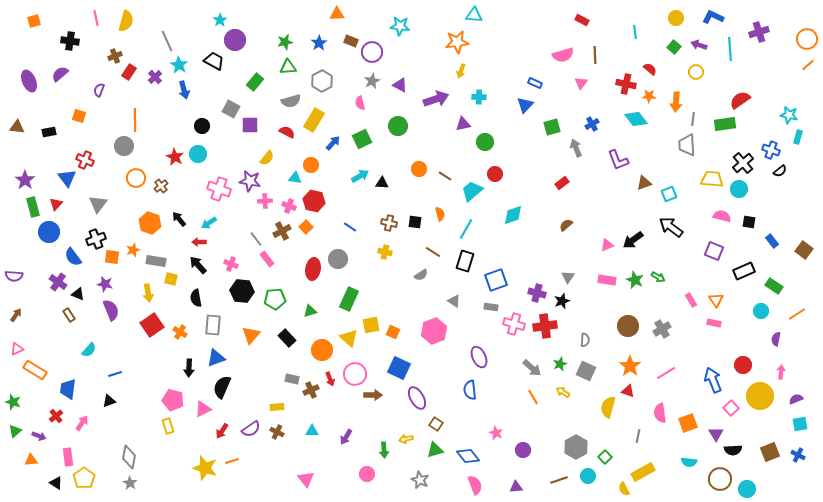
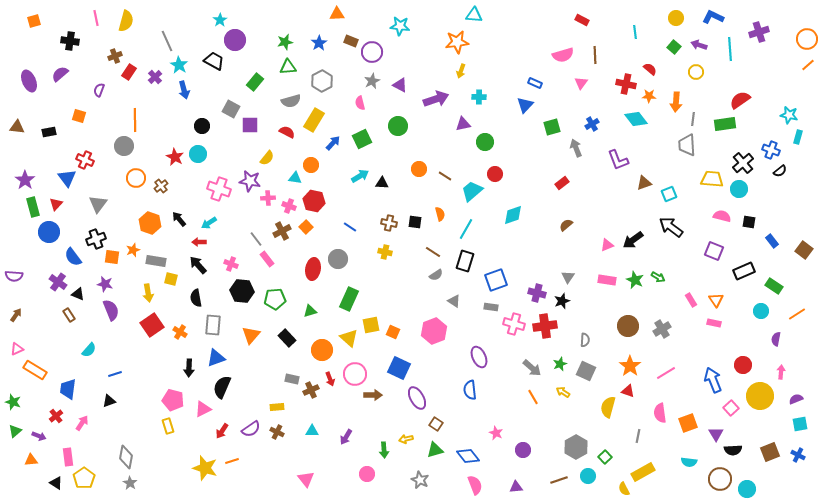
pink cross at (265, 201): moved 3 px right, 3 px up
gray semicircle at (421, 275): moved 15 px right
gray diamond at (129, 457): moved 3 px left
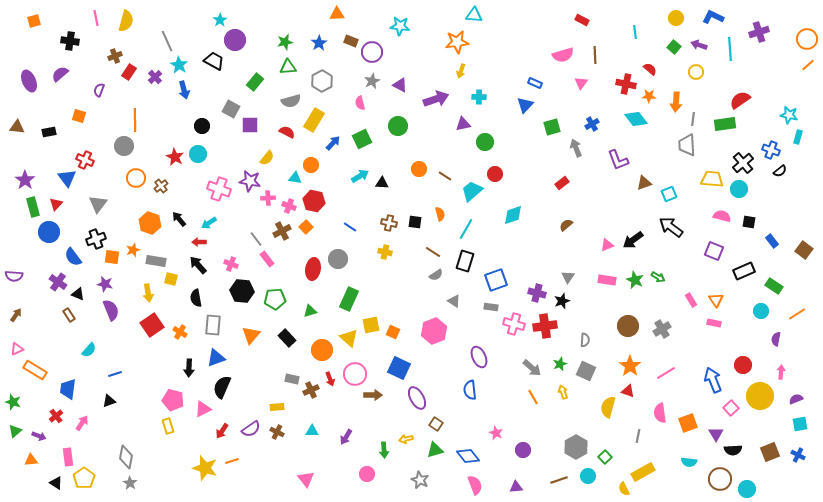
yellow arrow at (563, 392): rotated 40 degrees clockwise
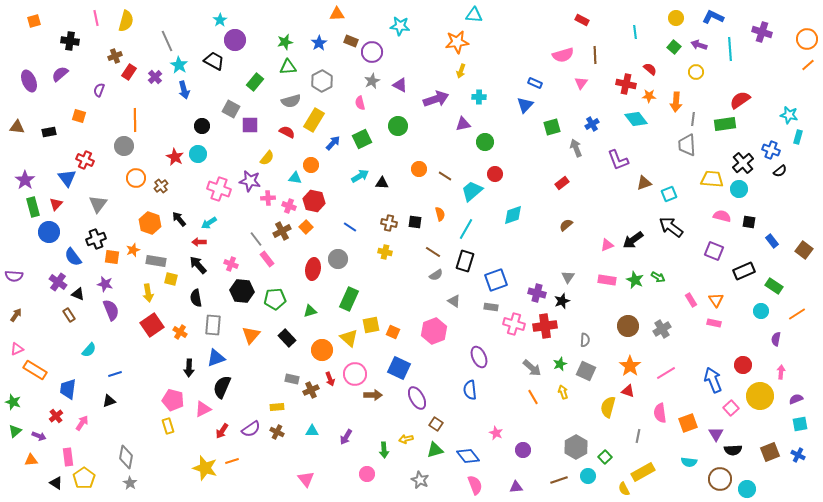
purple cross at (759, 32): moved 3 px right; rotated 36 degrees clockwise
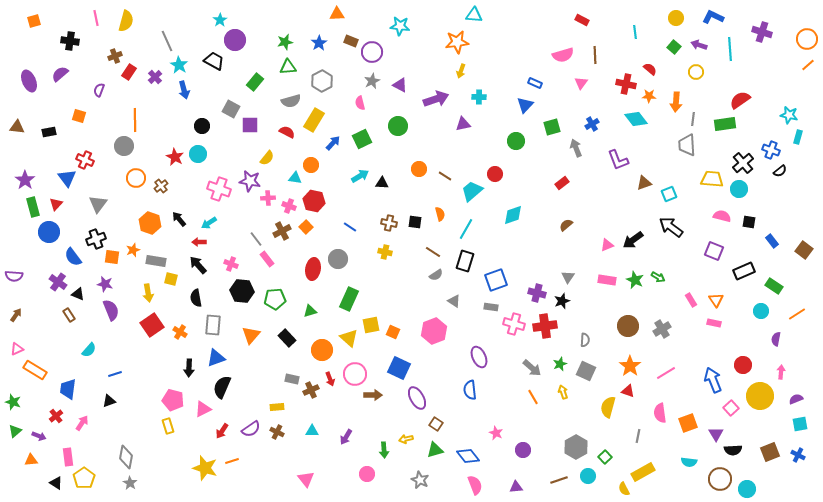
green circle at (485, 142): moved 31 px right, 1 px up
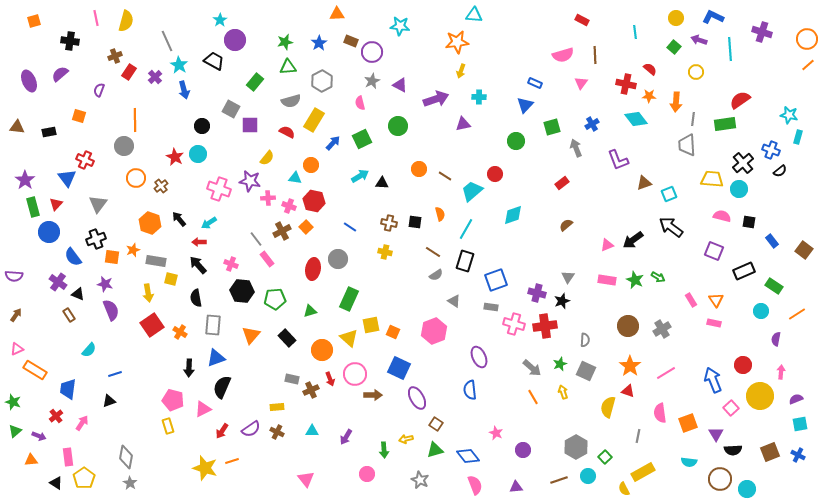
purple arrow at (699, 45): moved 5 px up
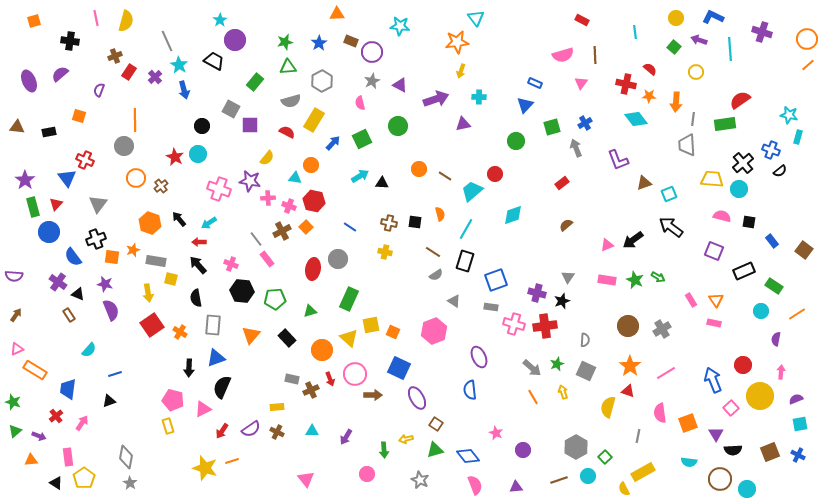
cyan triangle at (474, 15): moved 2 px right, 3 px down; rotated 48 degrees clockwise
blue cross at (592, 124): moved 7 px left, 1 px up
green star at (560, 364): moved 3 px left
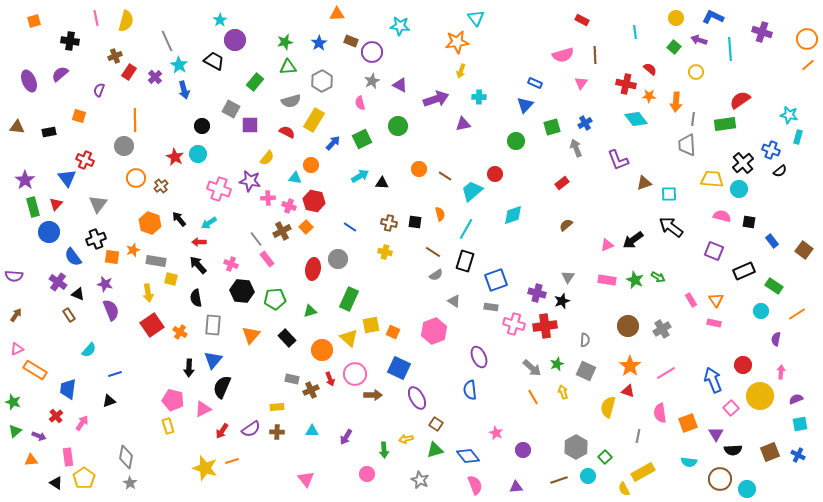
cyan square at (669, 194): rotated 21 degrees clockwise
blue triangle at (216, 358): moved 3 px left, 2 px down; rotated 30 degrees counterclockwise
brown cross at (277, 432): rotated 24 degrees counterclockwise
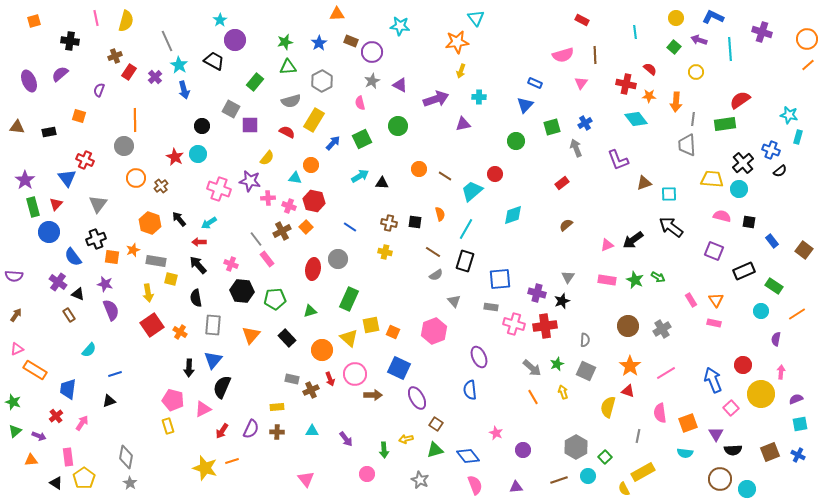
blue square at (496, 280): moved 4 px right, 1 px up; rotated 15 degrees clockwise
gray triangle at (454, 301): rotated 16 degrees clockwise
yellow circle at (760, 396): moved 1 px right, 2 px up
purple semicircle at (251, 429): rotated 30 degrees counterclockwise
purple arrow at (346, 437): moved 2 px down; rotated 70 degrees counterclockwise
cyan semicircle at (689, 462): moved 4 px left, 9 px up
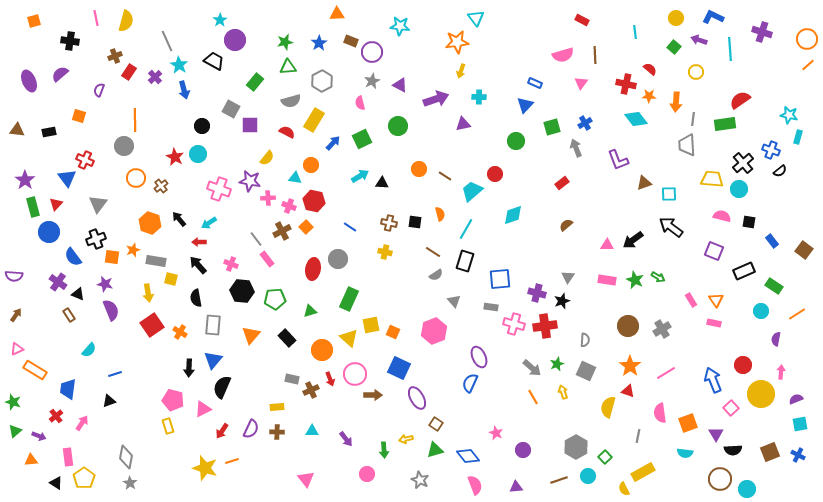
brown triangle at (17, 127): moved 3 px down
pink triangle at (607, 245): rotated 24 degrees clockwise
blue semicircle at (470, 390): moved 7 px up; rotated 30 degrees clockwise
